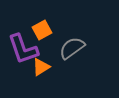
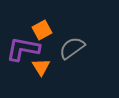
purple L-shape: rotated 120 degrees clockwise
orange triangle: rotated 30 degrees counterclockwise
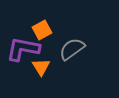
gray semicircle: moved 1 px down
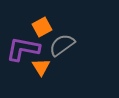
orange square: moved 3 px up
gray semicircle: moved 10 px left, 4 px up
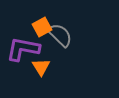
gray semicircle: moved 2 px left, 10 px up; rotated 80 degrees clockwise
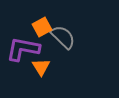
gray semicircle: moved 3 px right, 2 px down
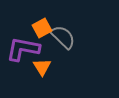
orange square: moved 1 px down
orange triangle: moved 1 px right
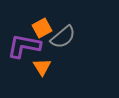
gray semicircle: rotated 96 degrees clockwise
purple L-shape: moved 1 px right, 3 px up
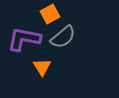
orange square: moved 8 px right, 14 px up
purple L-shape: moved 7 px up
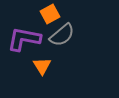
gray semicircle: moved 1 px left, 2 px up
orange triangle: moved 1 px up
